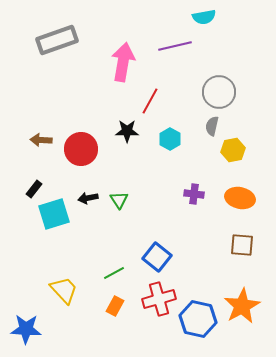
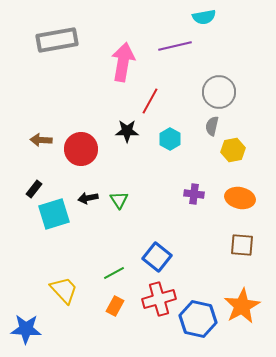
gray rectangle: rotated 9 degrees clockwise
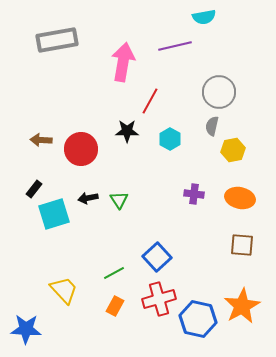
blue square: rotated 8 degrees clockwise
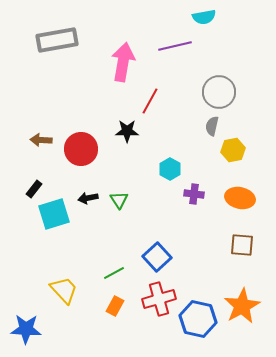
cyan hexagon: moved 30 px down
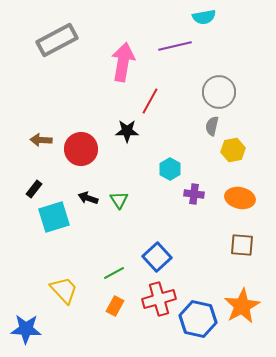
gray rectangle: rotated 18 degrees counterclockwise
black arrow: rotated 30 degrees clockwise
cyan square: moved 3 px down
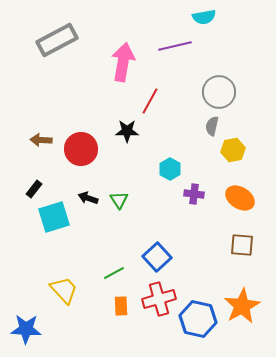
orange ellipse: rotated 20 degrees clockwise
orange rectangle: moved 6 px right; rotated 30 degrees counterclockwise
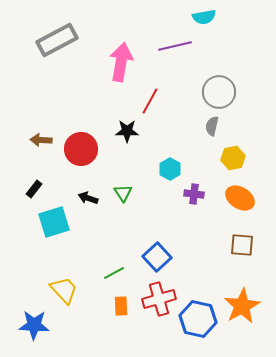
pink arrow: moved 2 px left
yellow hexagon: moved 8 px down
green triangle: moved 4 px right, 7 px up
cyan square: moved 5 px down
blue star: moved 8 px right, 4 px up
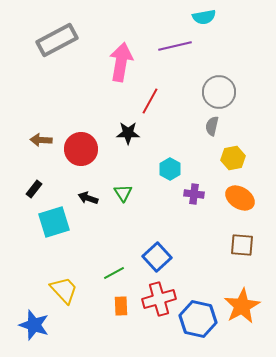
black star: moved 1 px right, 2 px down
blue star: rotated 16 degrees clockwise
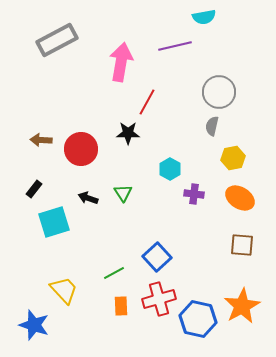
red line: moved 3 px left, 1 px down
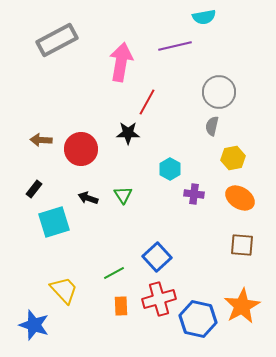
green triangle: moved 2 px down
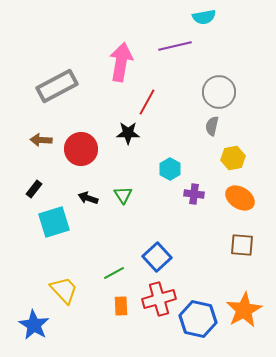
gray rectangle: moved 46 px down
orange star: moved 2 px right, 4 px down
blue star: rotated 12 degrees clockwise
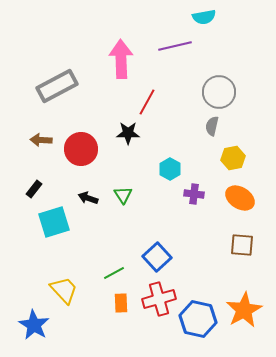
pink arrow: moved 3 px up; rotated 12 degrees counterclockwise
orange rectangle: moved 3 px up
